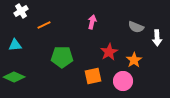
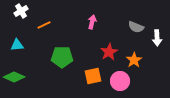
cyan triangle: moved 2 px right
pink circle: moved 3 px left
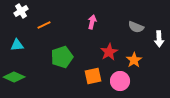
white arrow: moved 2 px right, 1 px down
green pentagon: rotated 20 degrees counterclockwise
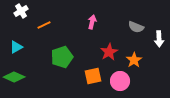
cyan triangle: moved 1 px left, 2 px down; rotated 24 degrees counterclockwise
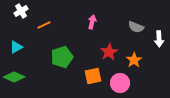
pink circle: moved 2 px down
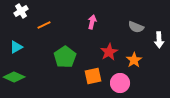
white arrow: moved 1 px down
green pentagon: moved 3 px right; rotated 15 degrees counterclockwise
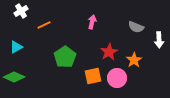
pink circle: moved 3 px left, 5 px up
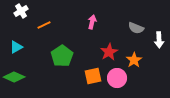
gray semicircle: moved 1 px down
green pentagon: moved 3 px left, 1 px up
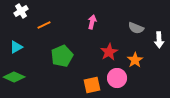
green pentagon: rotated 10 degrees clockwise
orange star: moved 1 px right
orange square: moved 1 px left, 9 px down
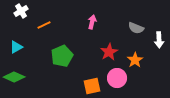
orange square: moved 1 px down
